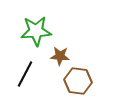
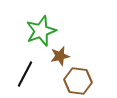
green star: moved 5 px right; rotated 16 degrees counterclockwise
brown star: rotated 18 degrees counterclockwise
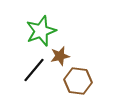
black line: moved 9 px right, 4 px up; rotated 12 degrees clockwise
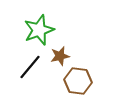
green star: moved 2 px left, 1 px up
black line: moved 4 px left, 3 px up
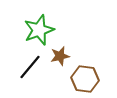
brown hexagon: moved 7 px right, 2 px up
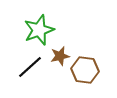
black line: rotated 8 degrees clockwise
brown hexagon: moved 9 px up
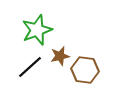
green star: moved 2 px left
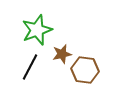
brown star: moved 2 px right, 2 px up
black line: rotated 20 degrees counterclockwise
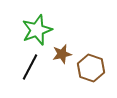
brown hexagon: moved 6 px right, 2 px up; rotated 12 degrees clockwise
